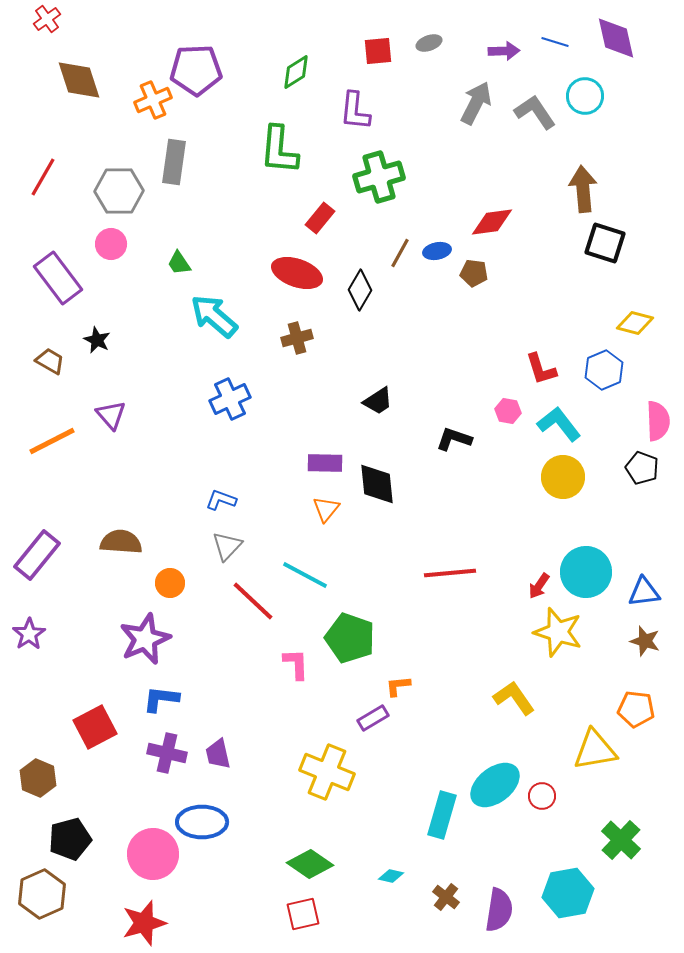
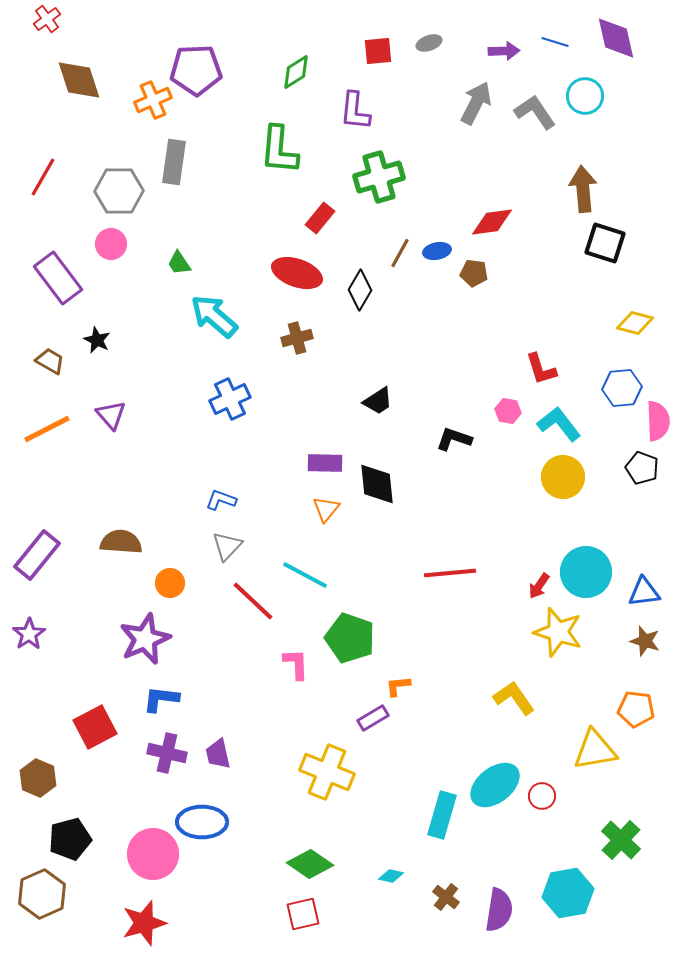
blue hexagon at (604, 370): moved 18 px right, 18 px down; rotated 18 degrees clockwise
orange line at (52, 441): moved 5 px left, 12 px up
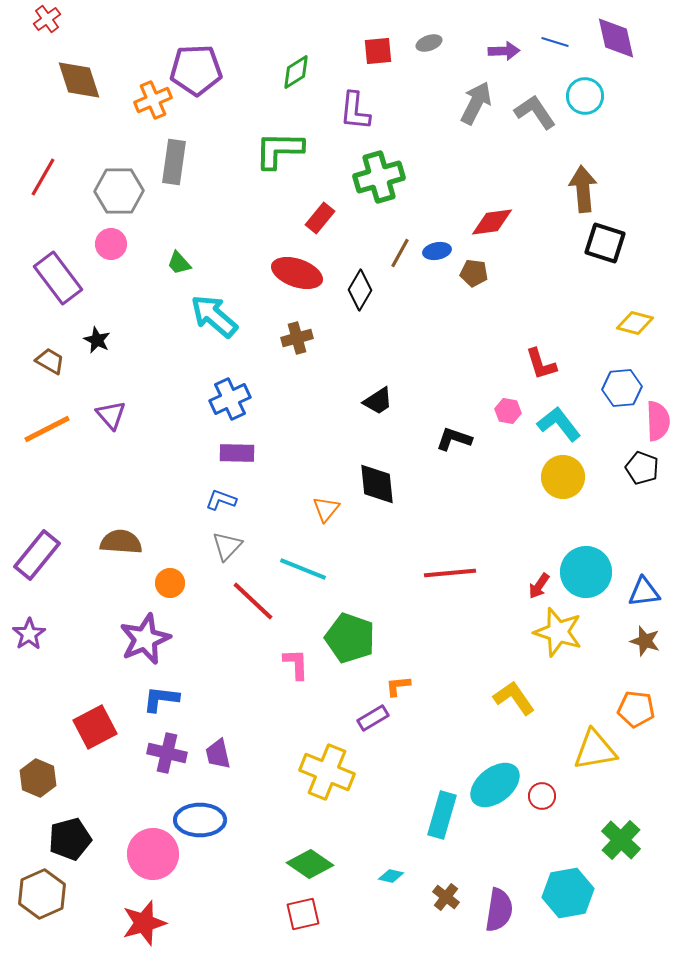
green L-shape at (279, 150): rotated 86 degrees clockwise
green trapezoid at (179, 263): rotated 8 degrees counterclockwise
red L-shape at (541, 369): moved 5 px up
purple rectangle at (325, 463): moved 88 px left, 10 px up
cyan line at (305, 575): moved 2 px left, 6 px up; rotated 6 degrees counterclockwise
blue ellipse at (202, 822): moved 2 px left, 2 px up
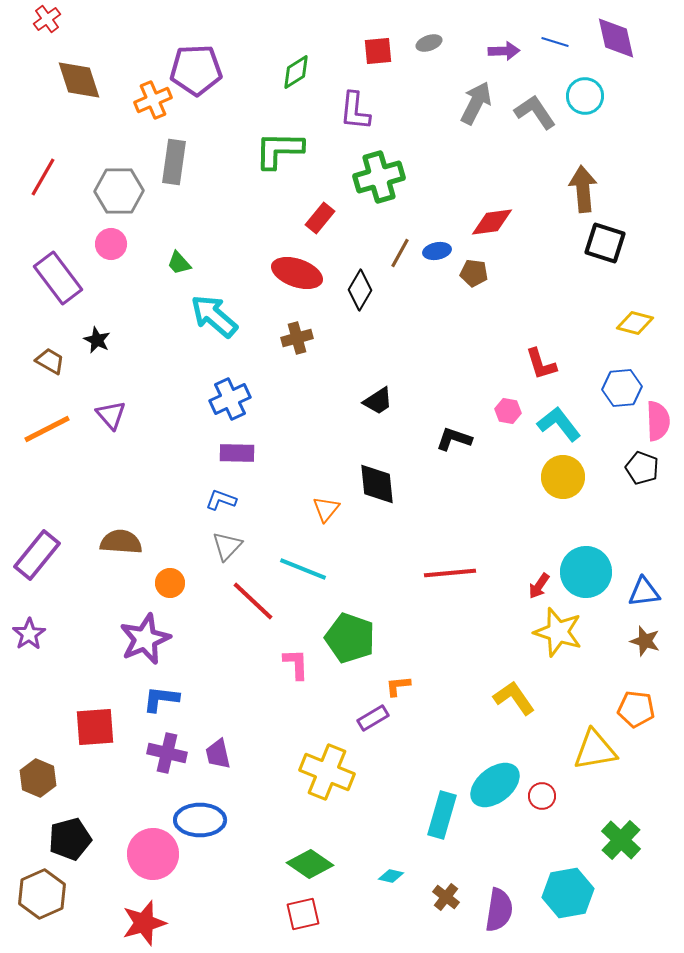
red square at (95, 727): rotated 24 degrees clockwise
